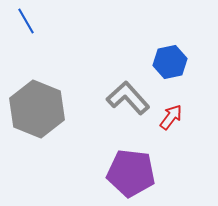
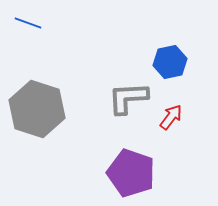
blue line: moved 2 px right, 2 px down; rotated 40 degrees counterclockwise
gray L-shape: rotated 51 degrees counterclockwise
gray hexagon: rotated 4 degrees counterclockwise
purple pentagon: rotated 12 degrees clockwise
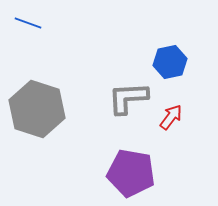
purple pentagon: rotated 9 degrees counterclockwise
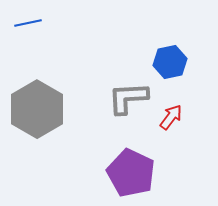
blue line: rotated 32 degrees counterclockwise
gray hexagon: rotated 12 degrees clockwise
purple pentagon: rotated 15 degrees clockwise
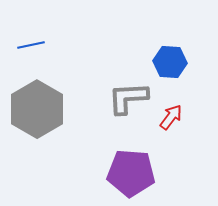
blue line: moved 3 px right, 22 px down
blue hexagon: rotated 16 degrees clockwise
purple pentagon: rotated 21 degrees counterclockwise
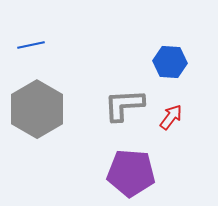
gray L-shape: moved 4 px left, 7 px down
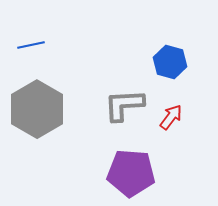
blue hexagon: rotated 12 degrees clockwise
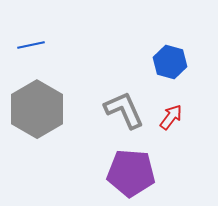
gray L-shape: moved 5 px down; rotated 69 degrees clockwise
